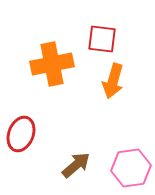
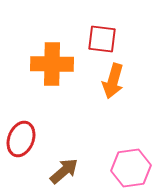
orange cross: rotated 12 degrees clockwise
red ellipse: moved 5 px down
brown arrow: moved 12 px left, 6 px down
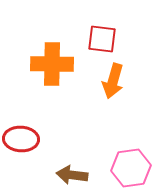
red ellipse: rotated 72 degrees clockwise
brown arrow: moved 8 px right, 4 px down; rotated 132 degrees counterclockwise
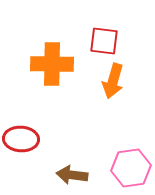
red square: moved 2 px right, 2 px down
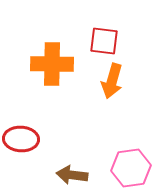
orange arrow: moved 1 px left
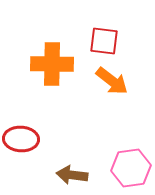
orange arrow: rotated 68 degrees counterclockwise
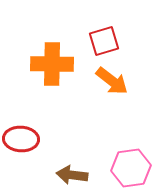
red square: rotated 24 degrees counterclockwise
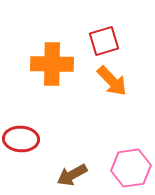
orange arrow: rotated 8 degrees clockwise
brown arrow: rotated 36 degrees counterclockwise
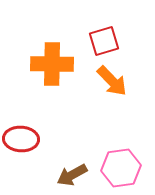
pink hexagon: moved 10 px left
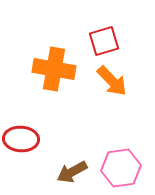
orange cross: moved 2 px right, 5 px down; rotated 9 degrees clockwise
brown arrow: moved 3 px up
